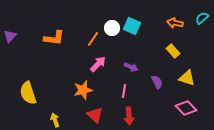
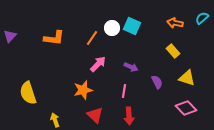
orange line: moved 1 px left, 1 px up
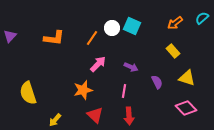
orange arrow: rotated 49 degrees counterclockwise
yellow arrow: rotated 120 degrees counterclockwise
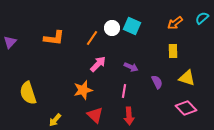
purple triangle: moved 6 px down
yellow rectangle: rotated 40 degrees clockwise
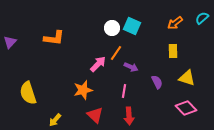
orange line: moved 24 px right, 15 px down
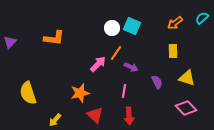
orange star: moved 3 px left, 3 px down
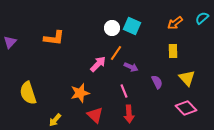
yellow triangle: rotated 30 degrees clockwise
pink line: rotated 32 degrees counterclockwise
red arrow: moved 2 px up
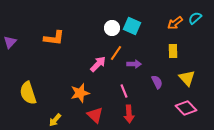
cyan semicircle: moved 7 px left
purple arrow: moved 3 px right, 3 px up; rotated 24 degrees counterclockwise
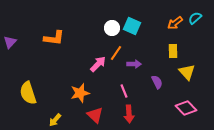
yellow triangle: moved 6 px up
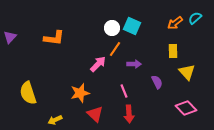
purple triangle: moved 5 px up
orange line: moved 1 px left, 4 px up
red triangle: moved 1 px up
yellow arrow: rotated 24 degrees clockwise
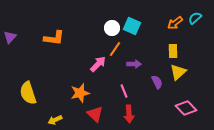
yellow triangle: moved 9 px left; rotated 30 degrees clockwise
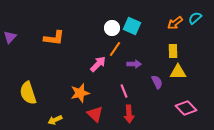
yellow triangle: rotated 42 degrees clockwise
